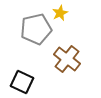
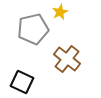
yellow star: moved 1 px up
gray pentagon: moved 3 px left
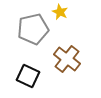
yellow star: rotated 21 degrees counterclockwise
black square: moved 6 px right, 6 px up
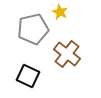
brown cross: moved 5 px up
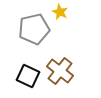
gray pentagon: moved 1 px right
brown cross: moved 7 px left, 17 px down
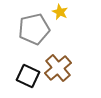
brown cross: moved 2 px left, 3 px up; rotated 12 degrees clockwise
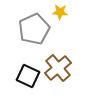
yellow star: rotated 21 degrees counterclockwise
gray pentagon: rotated 12 degrees counterclockwise
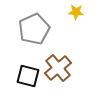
yellow star: moved 16 px right
black square: rotated 10 degrees counterclockwise
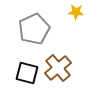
black square: moved 1 px left, 3 px up
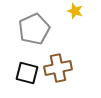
yellow star: moved 1 px left, 1 px up; rotated 14 degrees clockwise
brown cross: rotated 28 degrees clockwise
